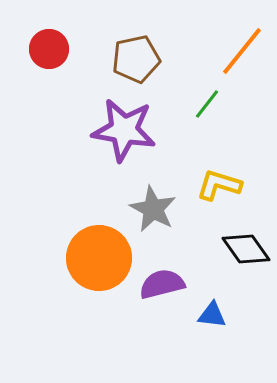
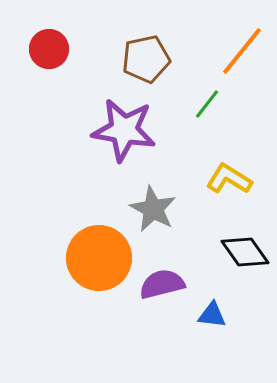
brown pentagon: moved 10 px right
yellow L-shape: moved 10 px right, 6 px up; rotated 15 degrees clockwise
black diamond: moved 1 px left, 3 px down
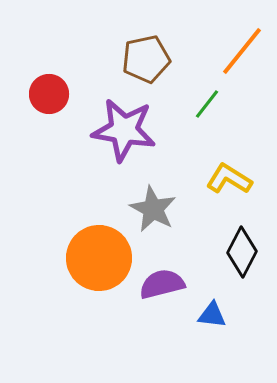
red circle: moved 45 px down
black diamond: moved 3 px left; rotated 63 degrees clockwise
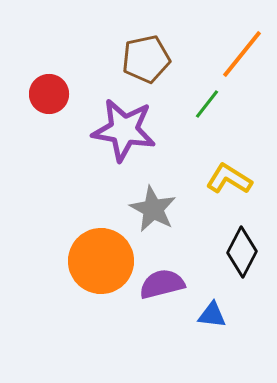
orange line: moved 3 px down
orange circle: moved 2 px right, 3 px down
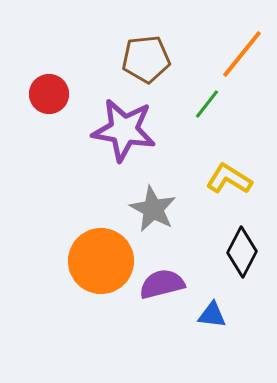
brown pentagon: rotated 6 degrees clockwise
